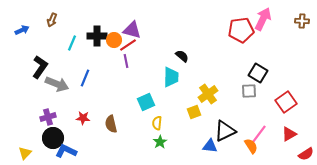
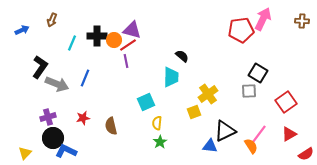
red star: rotated 16 degrees counterclockwise
brown semicircle: moved 2 px down
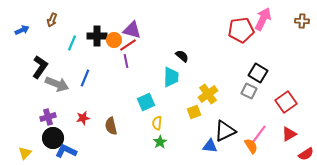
gray square: rotated 28 degrees clockwise
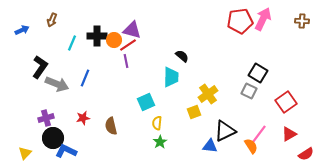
red pentagon: moved 1 px left, 9 px up
purple cross: moved 2 px left, 1 px down
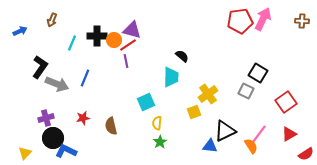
blue arrow: moved 2 px left, 1 px down
gray square: moved 3 px left
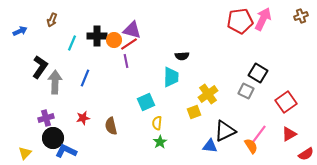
brown cross: moved 1 px left, 5 px up; rotated 24 degrees counterclockwise
red line: moved 1 px right, 1 px up
black semicircle: rotated 136 degrees clockwise
gray arrow: moved 2 px left, 2 px up; rotated 110 degrees counterclockwise
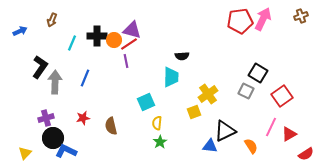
red square: moved 4 px left, 6 px up
pink line: moved 12 px right, 7 px up; rotated 12 degrees counterclockwise
